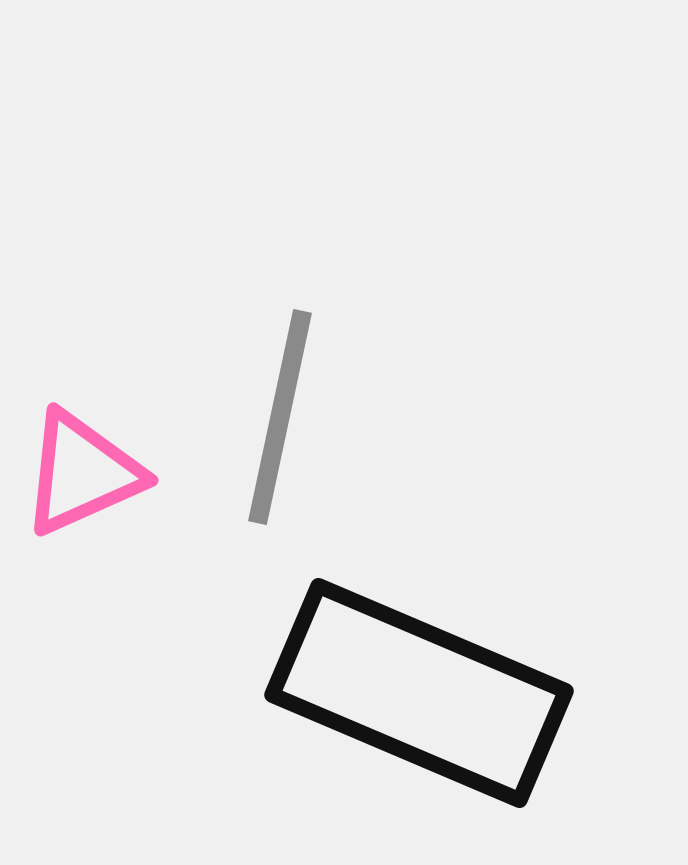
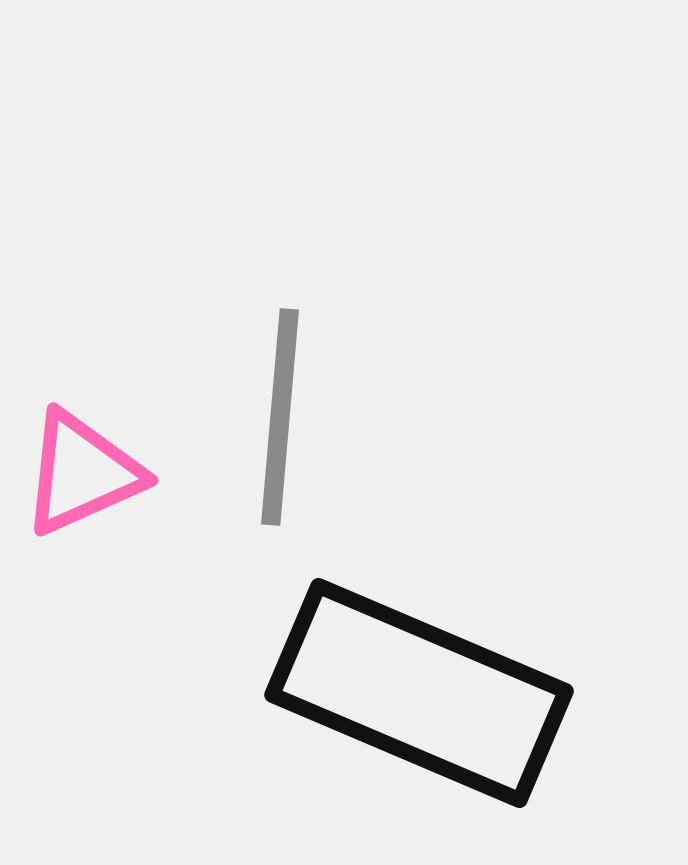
gray line: rotated 7 degrees counterclockwise
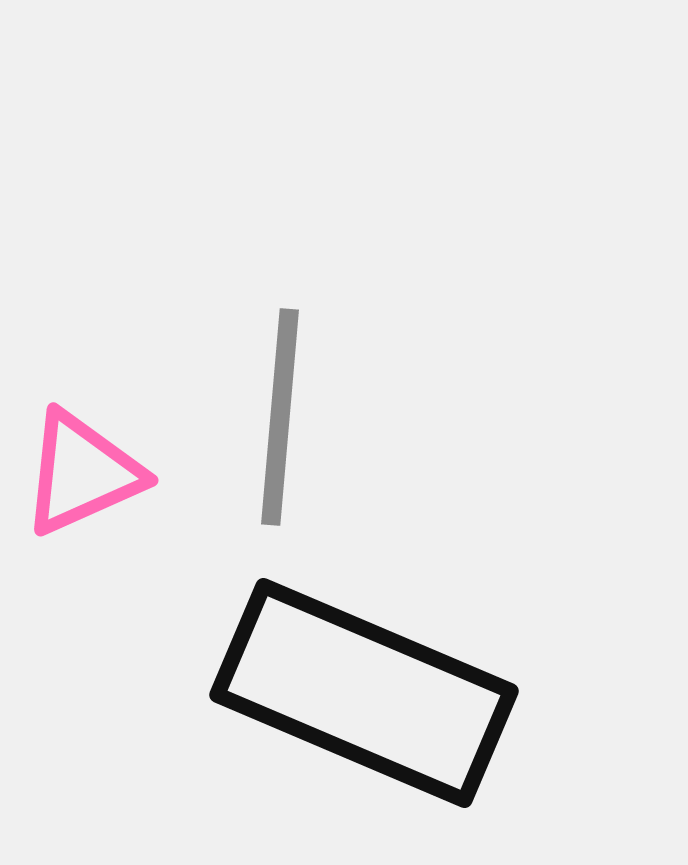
black rectangle: moved 55 px left
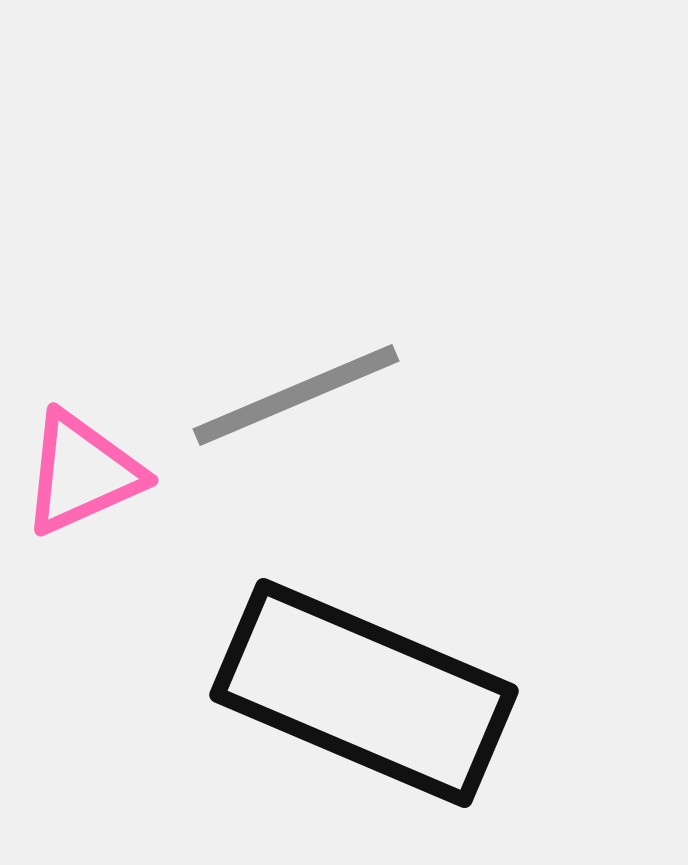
gray line: moved 16 px right, 22 px up; rotated 62 degrees clockwise
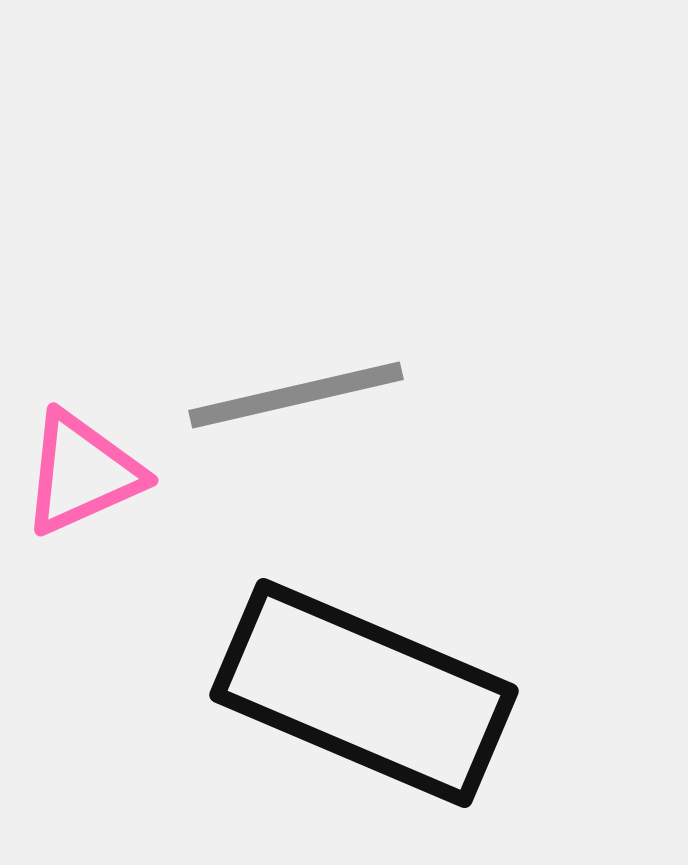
gray line: rotated 10 degrees clockwise
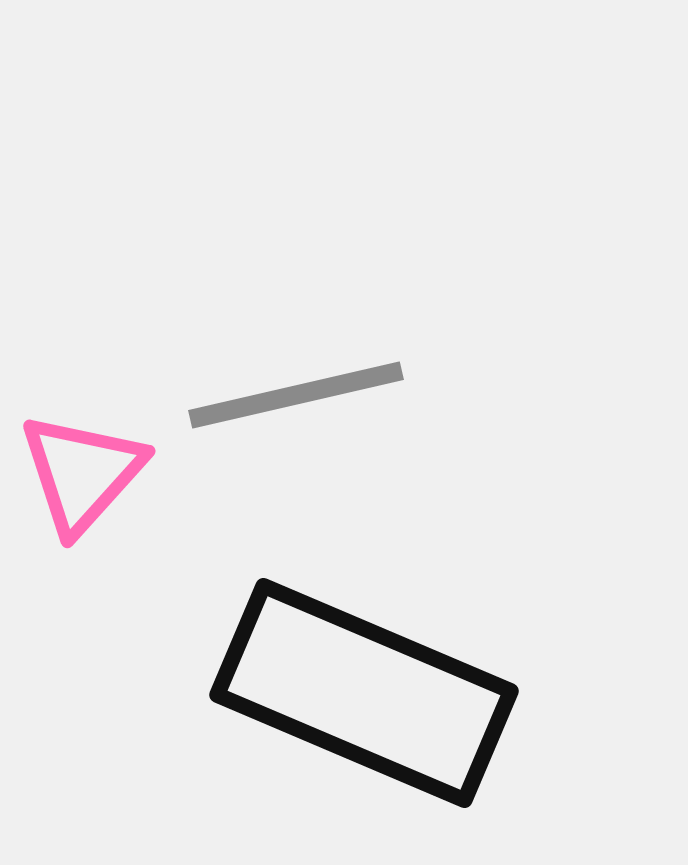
pink triangle: rotated 24 degrees counterclockwise
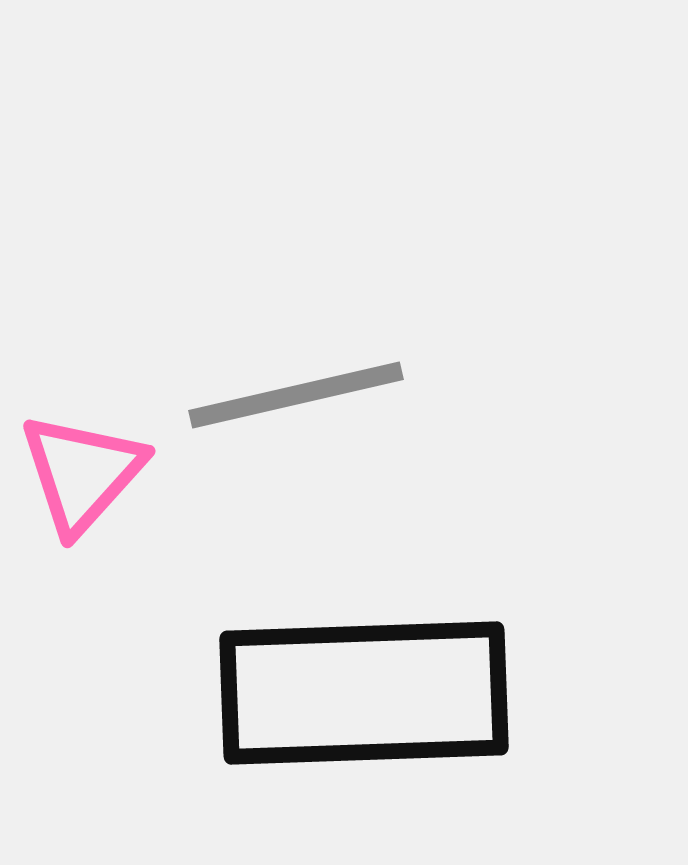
black rectangle: rotated 25 degrees counterclockwise
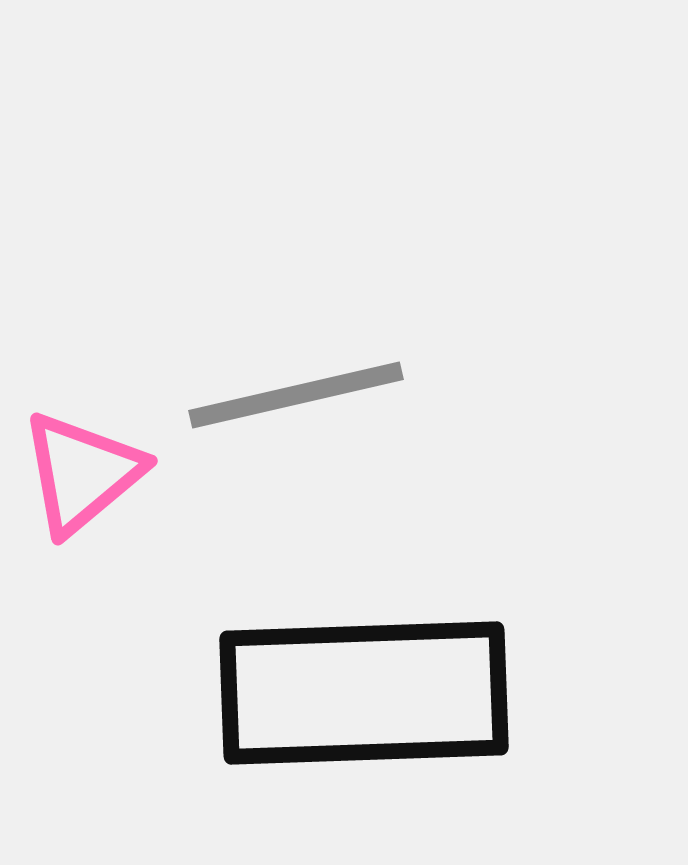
pink triangle: rotated 8 degrees clockwise
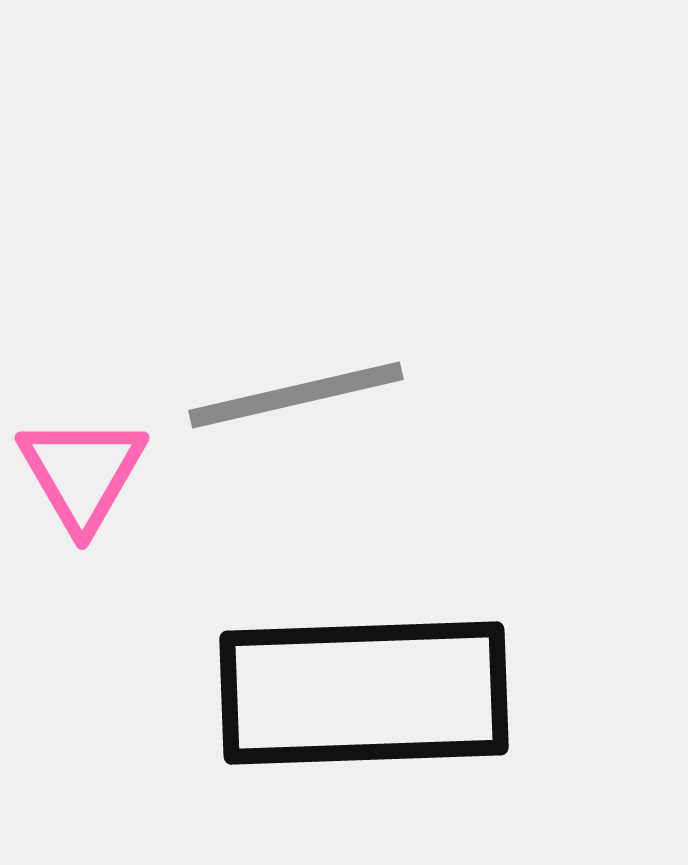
pink triangle: rotated 20 degrees counterclockwise
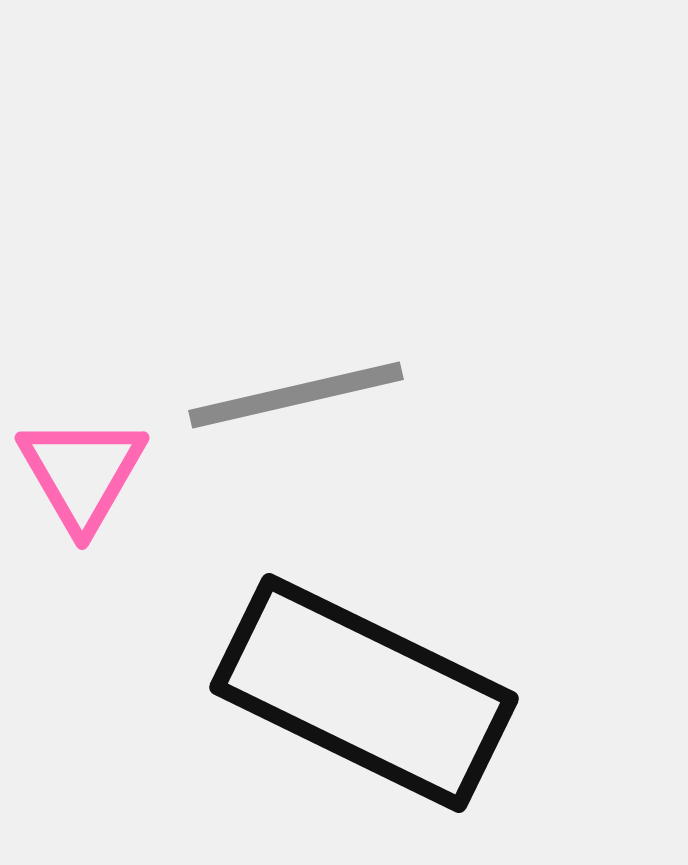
black rectangle: rotated 28 degrees clockwise
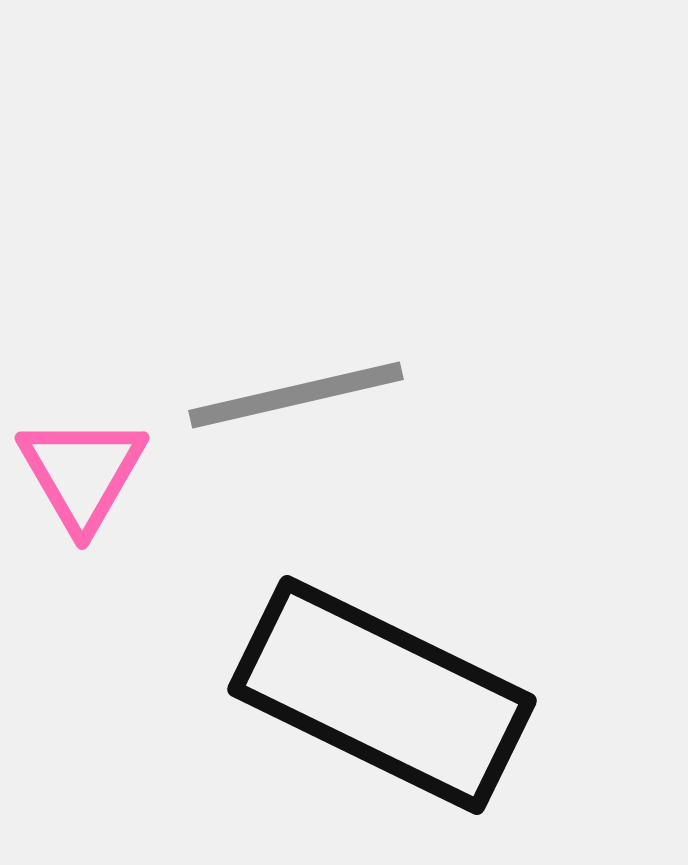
black rectangle: moved 18 px right, 2 px down
